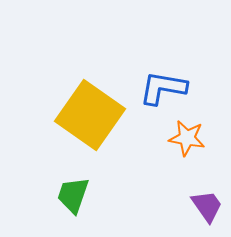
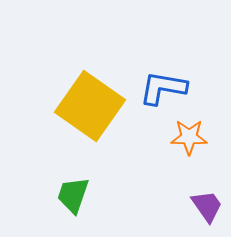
yellow square: moved 9 px up
orange star: moved 2 px right, 1 px up; rotated 9 degrees counterclockwise
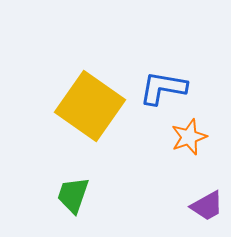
orange star: rotated 21 degrees counterclockwise
purple trapezoid: rotated 96 degrees clockwise
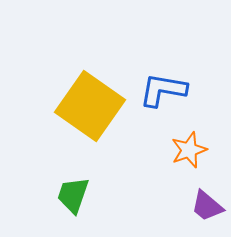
blue L-shape: moved 2 px down
orange star: moved 13 px down
purple trapezoid: rotated 69 degrees clockwise
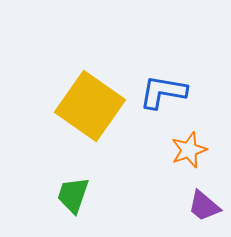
blue L-shape: moved 2 px down
purple trapezoid: moved 3 px left
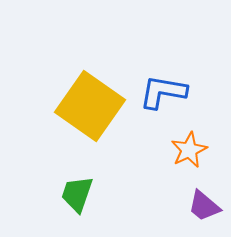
orange star: rotated 6 degrees counterclockwise
green trapezoid: moved 4 px right, 1 px up
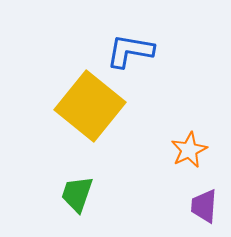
blue L-shape: moved 33 px left, 41 px up
yellow square: rotated 4 degrees clockwise
purple trapezoid: rotated 54 degrees clockwise
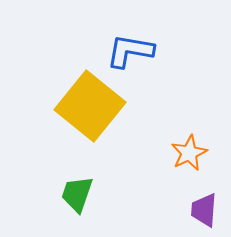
orange star: moved 3 px down
purple trapezoid: moved 4 px down
